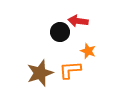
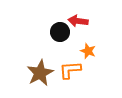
brown star: rotated 8 degrees counterclockwise
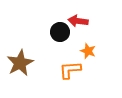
brown star: moved 20 px left, 10 px up
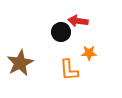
black circle: moved 1 px right
orange star: moved 1 px right, 2 px down; rotated 21 degrees counterclockwise
orange L-shape: moved 1 px left; rotated 90 degrees counterclockwise
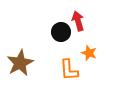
red arrow: rotated 66 degrees clockwise
orange star: rotated 21 degrees clockwise
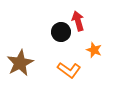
orange star: moved 5 px right, 3 px up
orange L-shape: rotated 50 degrees counterclockwise
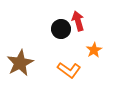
black circle: moved 3 px up
orange star: rotated 21 degrees clockwise
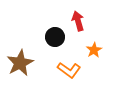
black circle: moved 6 px left, 8 px down
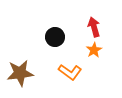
red arrow: moved 16 px right, 6 px down
brown star: moved 10 px down; rotated 20 degrees clockwise
orange L-shape: moved 1 px right, 2 px down
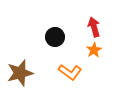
brown star: rotated 8 degrees counterclockwise
